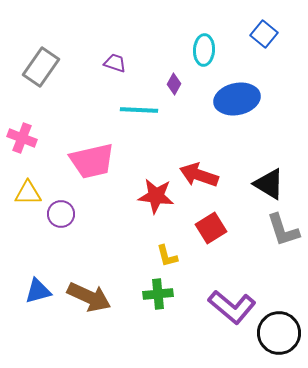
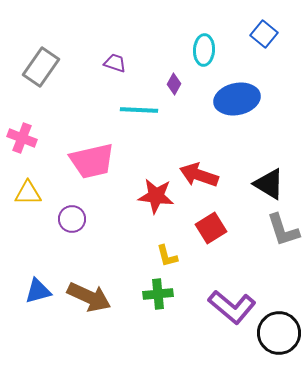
purple circle: moved 11 px right, 5 px down
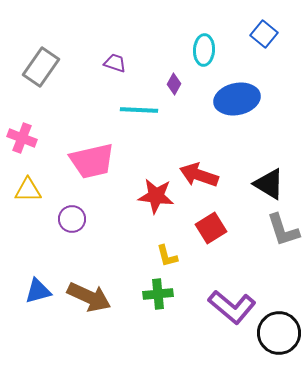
yellow triangle: moved 3 px up
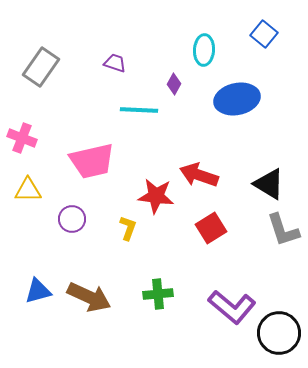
yellow L-shape: moved 39 px left, 28 px up; rotated 145 degrees counterclockwise
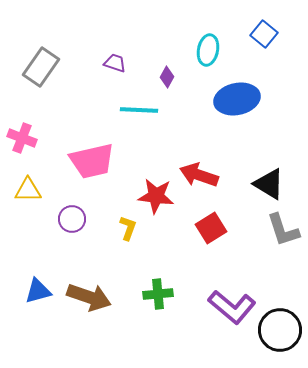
cyan ellipse: moved 4 px right; rotated 8 degrees clockwise
purple diamond: moved 7 px left, 7 px up
brown arrow: rotated 6 degrees counterclockwise
black circle: moved 1 px right, 3 px up
